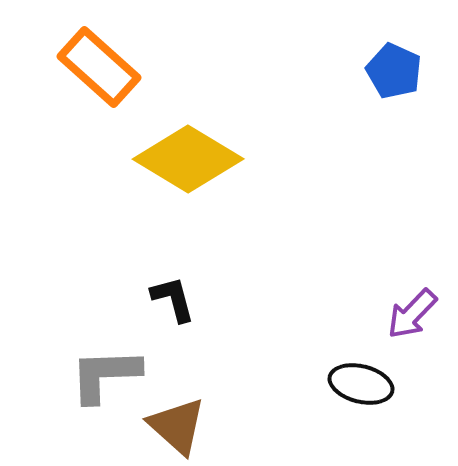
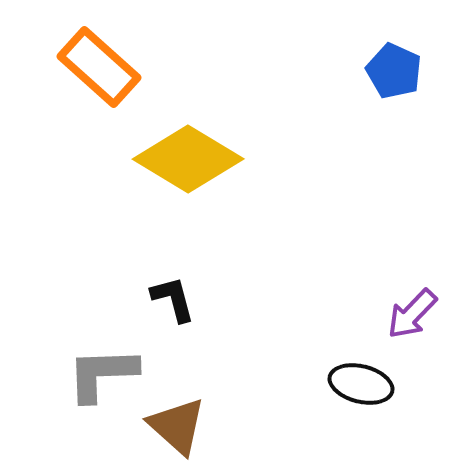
gray L-shape: moved 3 px left, 1 px up
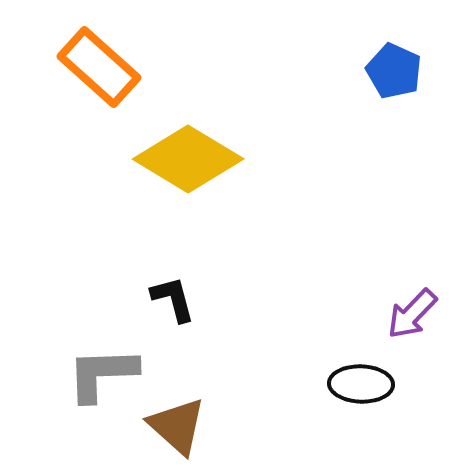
black ellipse: rotated 12 degrees counterclockwise
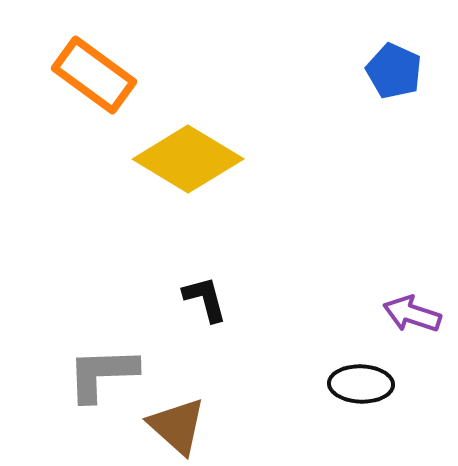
orange rectangle: moved 5 px left, 8 px down; rotated 6 degrees counterclockwise
black L-shape: moved 32 px right
purple arrow: rotated 64 degrees clockwise
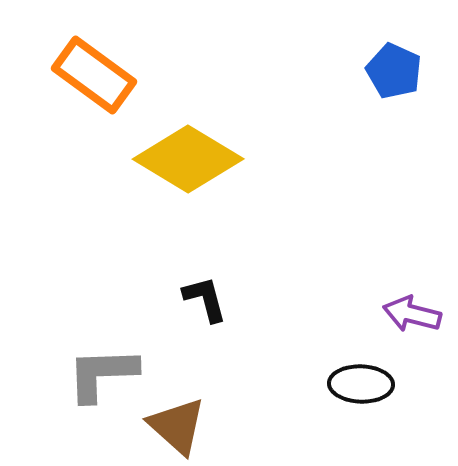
purple arrow: rotated 4 degrees counterclockwise
